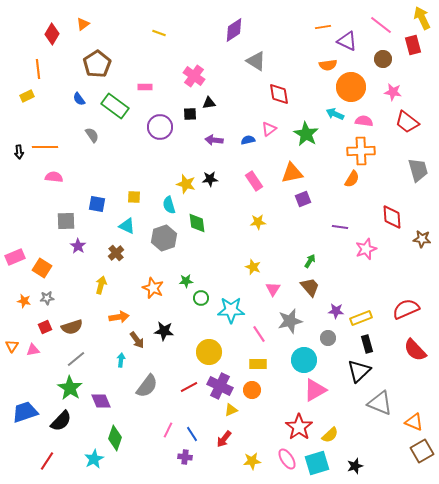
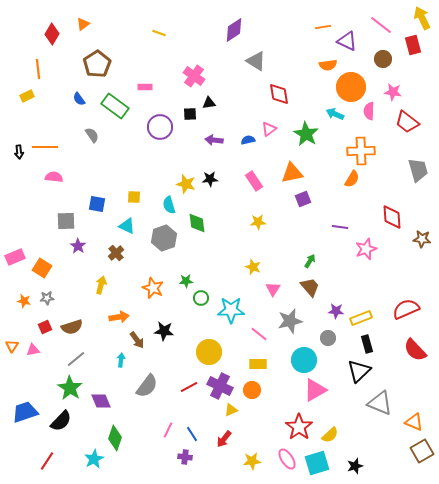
pink semicircle at (364, 121): moved 5 px right, 10 px up; rotated 96 degrees counterclockwise
pink line at (259, 334): rotated 18 degrees counterclockwise
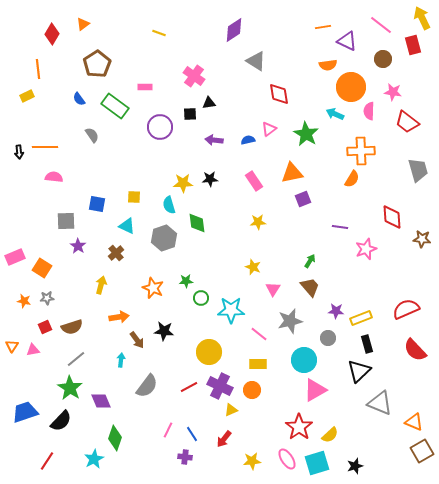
yellow star at (186, 184): moved 3 px left, 1 px up; rotated 18 degrees counterclockwise
